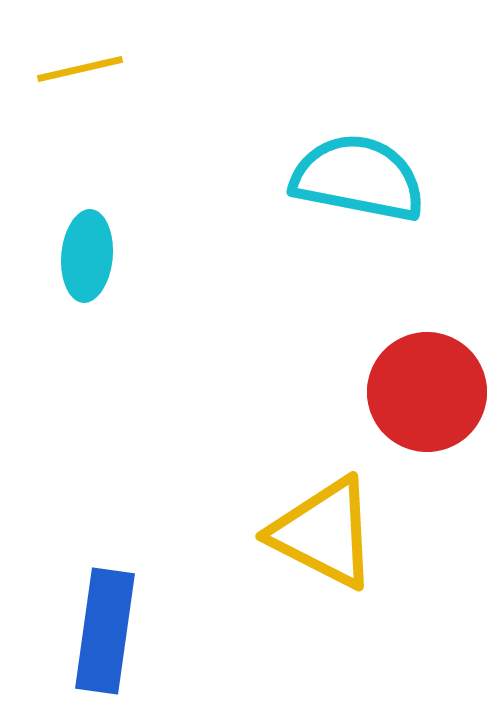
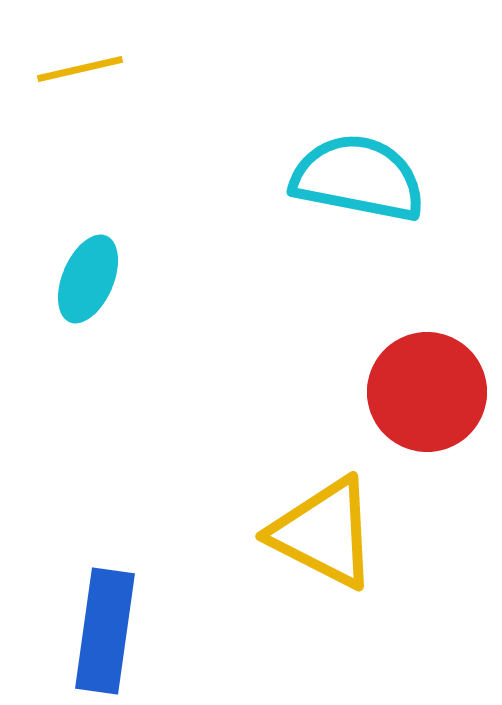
cyan ellipse: moved 1 px right, 23 px down; rotated 18 degrees clockwise
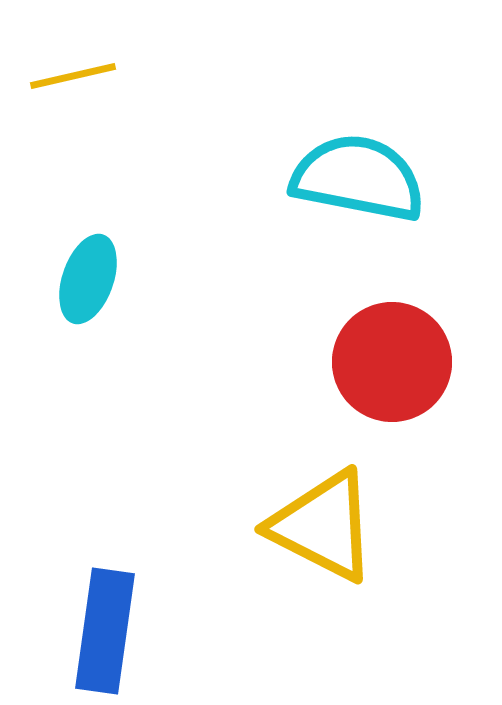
yellow line: moved 7 px left, 7 px down
cyan ellipse: rotated 4 degrees counterclockwise
red circle: moved 35 px left, 30 px up
yellow triangle: moved 1 px left, 7 px up
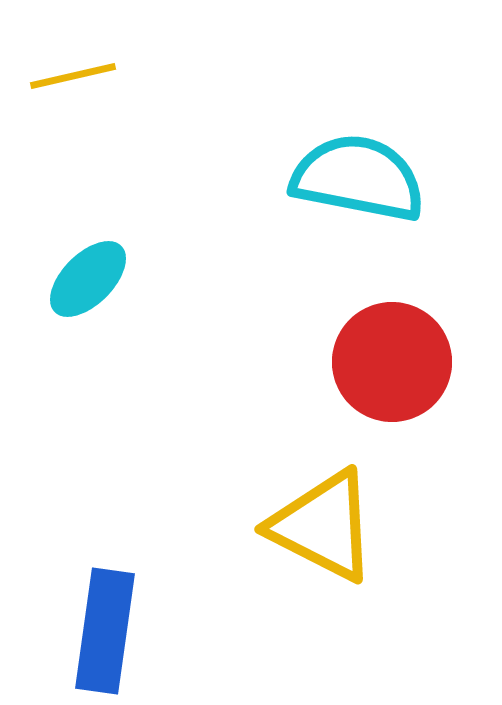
cyan ellipse: rotated 26 degrees clockwise
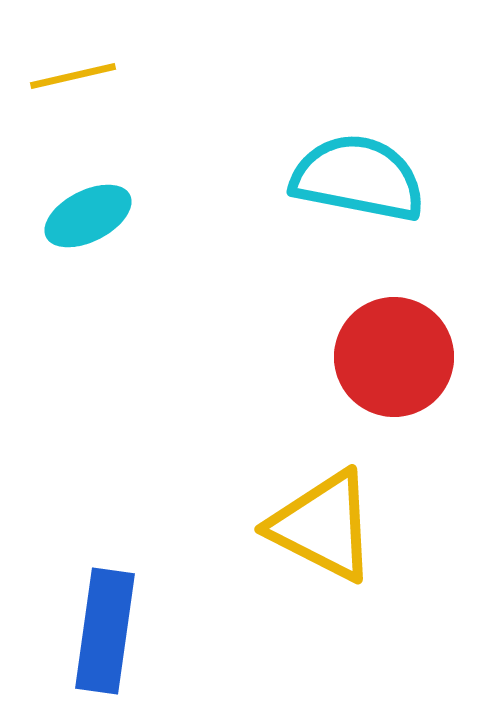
cyan ellipse: moved 63 px up; rotated 18 degrees clockwise
red circle: moved 2 px right, 5 px up
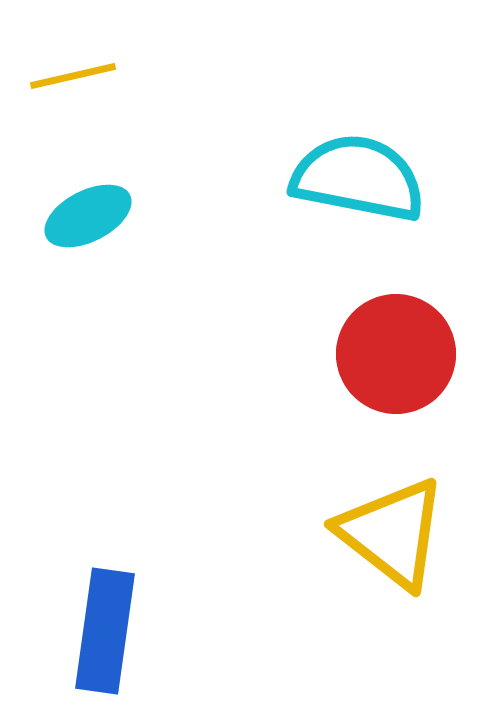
red circle: moved 2 px right, 3 px up
yellow triangle: moved 69 px right, 7 px down; rotated 11 degrees clockwise
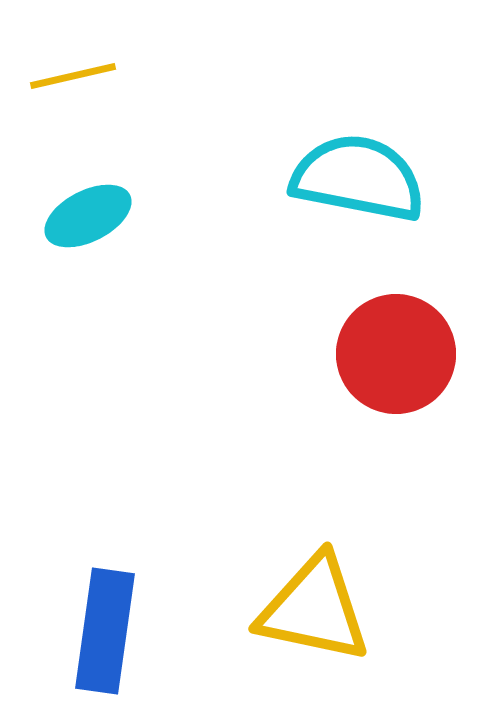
yellow triangle: moved 78 px left, 76 px down; rotated 26 degrees counterclockwise
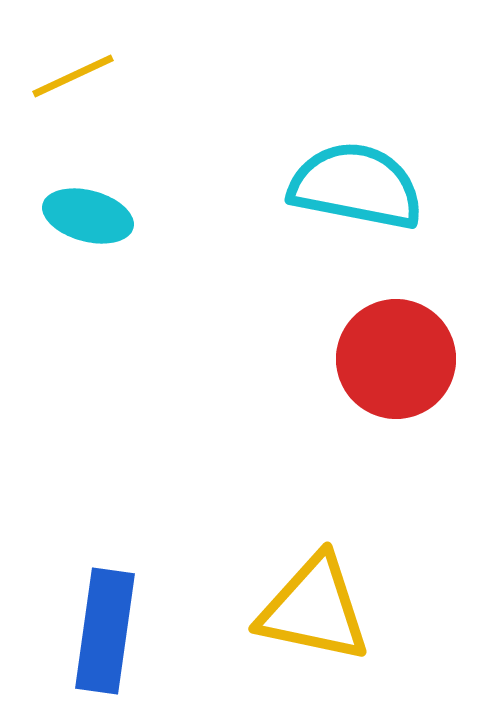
yellow line: rotated 12 degrees counterclockwise
cyan semicircle: moved 2 px left, 8 px down
cyan ellipse: rotated 42 degrees clockwise
red circle: moved 5 px down
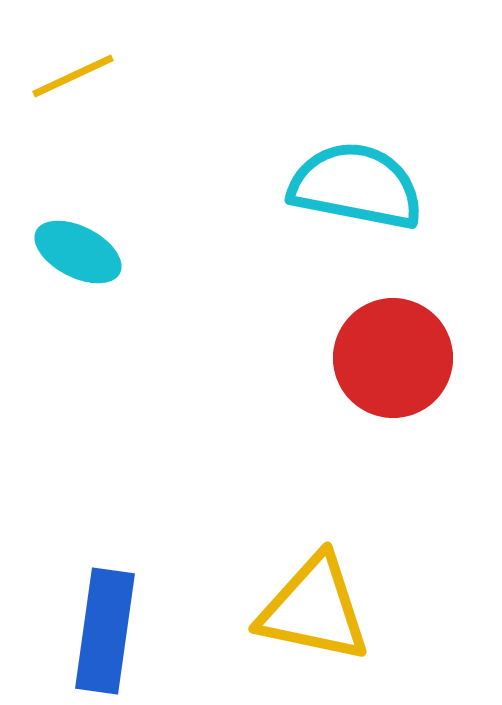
cyan ellipse: moved 10 px left, 36 px down; rotated 12 degrees clockwise
red circle: moved 3 px left, 1 px up
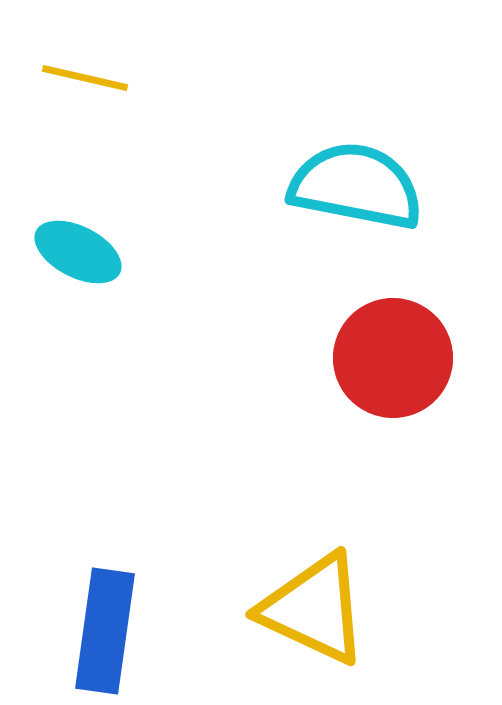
yellow line: moved 12 px right, 2 px down; rotated 38 degrees clockwise
yellow triangle: rotated 13 degrees clockwise
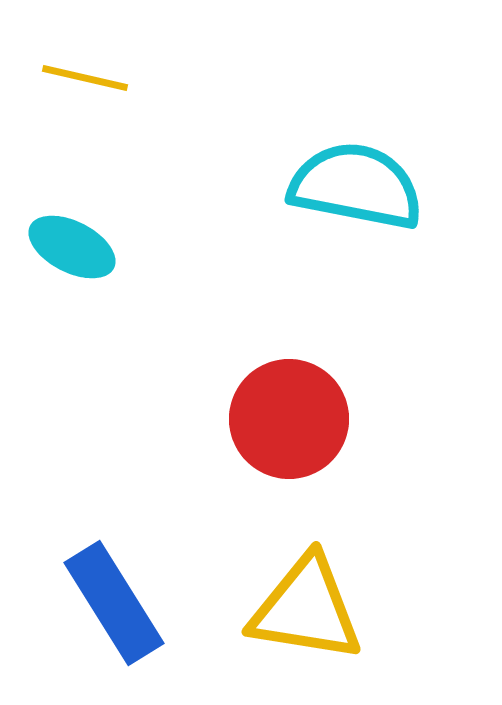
cyan ellipse: moved 6 px left, 5 px up
red circle: moved 104 px left, 61 px down
yellow triangle: moved 8 px left; rotated 16 degrees counterclockwise
blue rectangle: moved 9 px right, 28 px up; rotated 40 degrees counterclockwise
